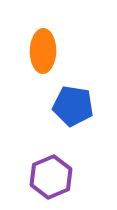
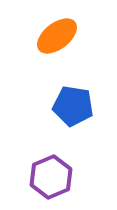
orange ellipse: moved 14 px right, 15 px up; rotated 51 degrees clockwise
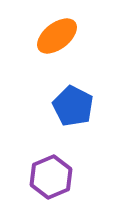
blue pentagon: rotated 18 degrees clockwise
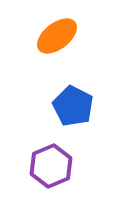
purple hexagon: moved 11 px up
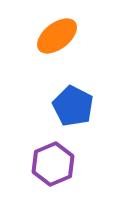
purple hexagon: moved 2 px right, 2 px up
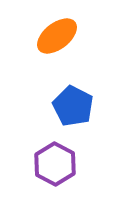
purple hexagon: moved 2 px right; rotated 9 degrees counterclockwise
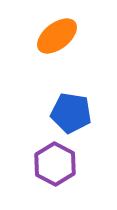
blue pentagon: moved 2 px left, 7 px down; rotated 18 degrees counterclockwise
